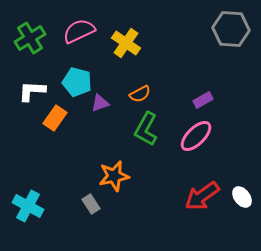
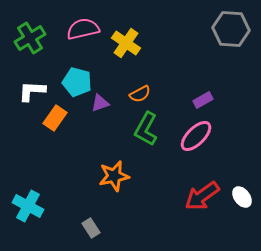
pink semicircle: moved 4 px right, 2 px up; rotated 12 degrees clockwise
gray rectangle: moved 24 px down
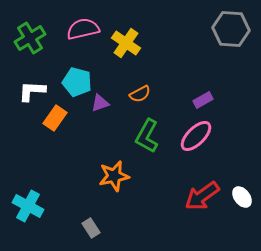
green L-shape: moved 1 px right, 7 px down
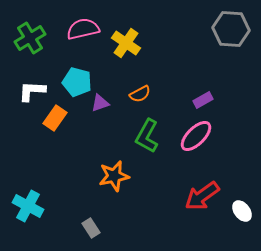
white ellipse: moved 14 px down
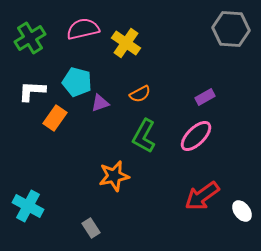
purple rectangle: moved 2 px right, 3 px up
green L-shape: moved 3 px left
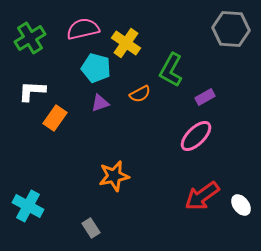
cyan pentagon: moved 19 px right, 14 px up
green L-shape: moved 27 px right, 66 px up
white ellipse: moved 1 px left, 6 px up
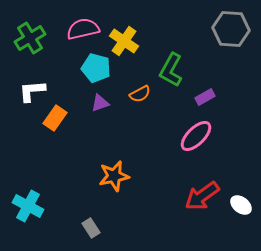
yellow cross: moved 2 px left, 2 px up
white L-shape: rotated 8 degrees counterclockwise
white ellipse: rotated 15 degrees counterclockwise
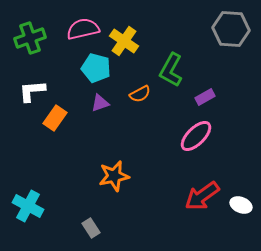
green cross: rotated 12 degrees clockwise
white ellipse: rotated 15 degrees counterclockwise
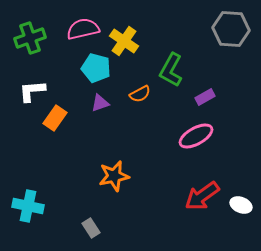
pink ellipse: rotated 16 degrees clockwise
cyan cross: rotated 16 degrees counterclockwise
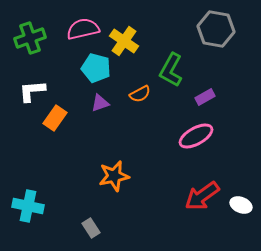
gray hexagon: moved 15 px left; rotated 6 degrees clockwise
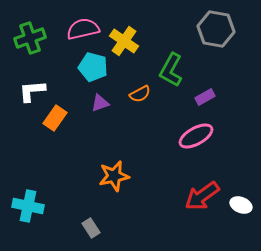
cyan pentagon: moved 3 px left, 1 px up
